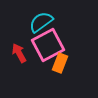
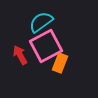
pink square: moved 2 px left, 1 px down
red arrow: moved 1 px right, 2 px down
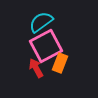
red arrow: moved 16 px right, 13 px down
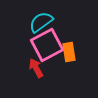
pink square: moved 1 px right, 1 px up
orange rectangle: moved 9 px right, 11 px up; rotated 30 degrees counterclockwise
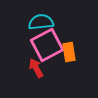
cyan semicircle: rotated 30 degrees clockwise
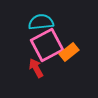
orange rectangle: rotated 60 degrees clockwise
